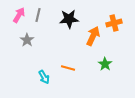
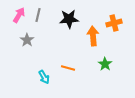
orange arrow: rotated 30 degrees counterclockwise
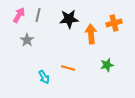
orange arrow: moved 2 px left, 2 px up
green star: moved 2 px right, 1 px down; rotated 24 degrees clockwise
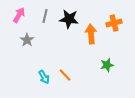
gray line: moved 7 px right, 1 px down
black star: rotated 12 degrees clockwise
orange line: moved 3 px left, 7 px down; rotated 32 degrees clockwise
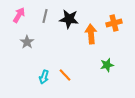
gray star: moved 2 px down
cyan arrow: rotated 48 degrees clockwise
